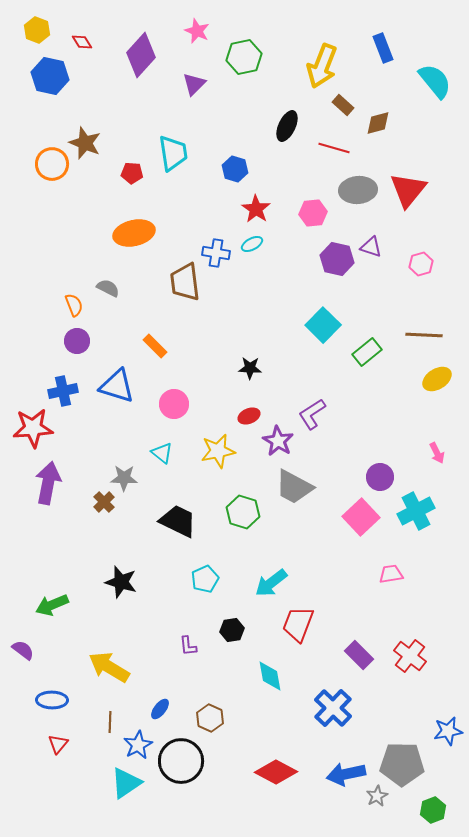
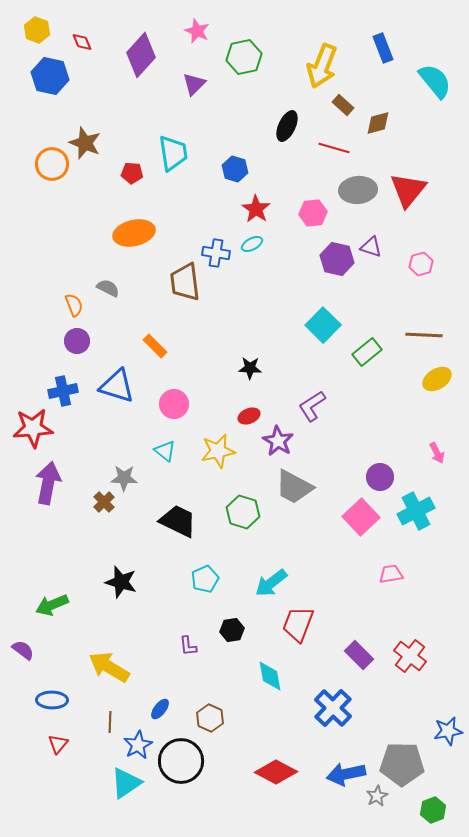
red diamond at (82, 42): rotated 10 degrees clockwise
purple L-shape at (312, 414): moved 8 px up
cyan triangle at (162, 453): moved 3 px right, 2 px up
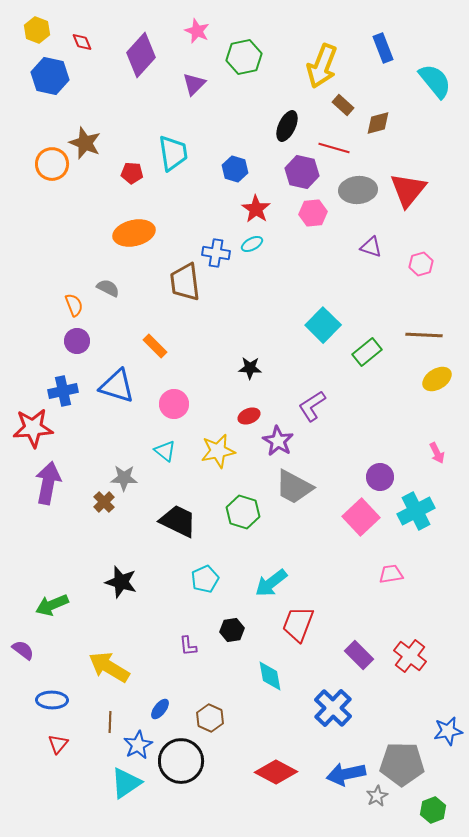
purple hexagon at (337, 259): moved 35 px left, 87 px up
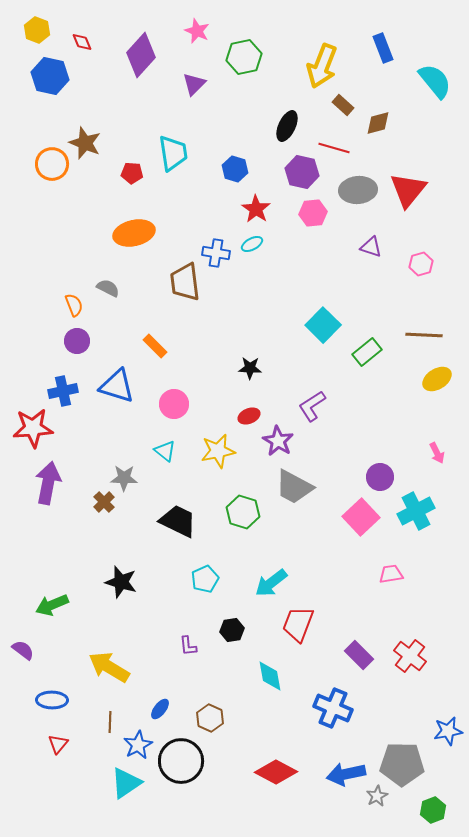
blue cross at (333, 708): rotated 21 degrees counterclockwise
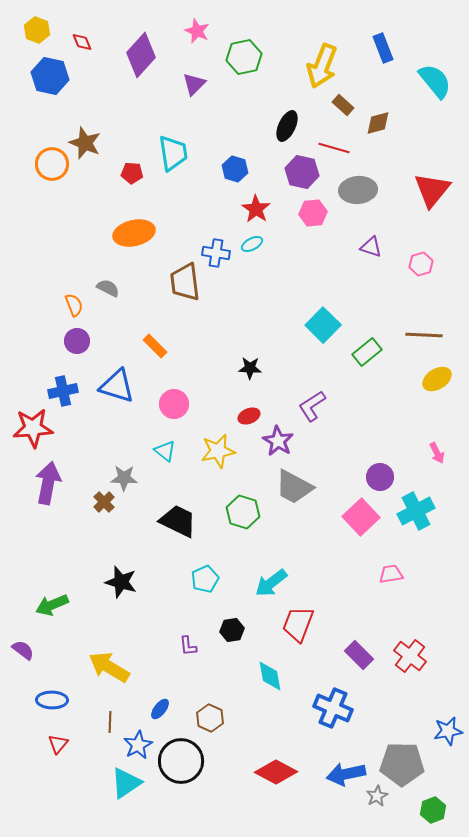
red triangle at (408, 190): moved 24 px right
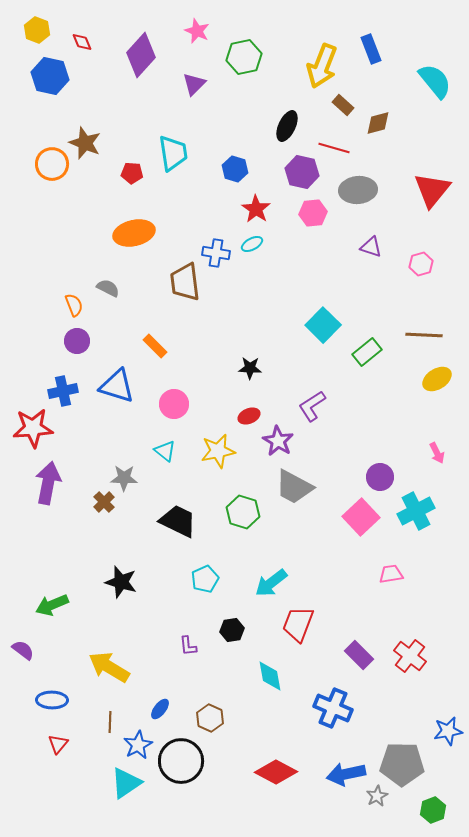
blue rectangle at (383, 48): moved 12 px left, 1 px down
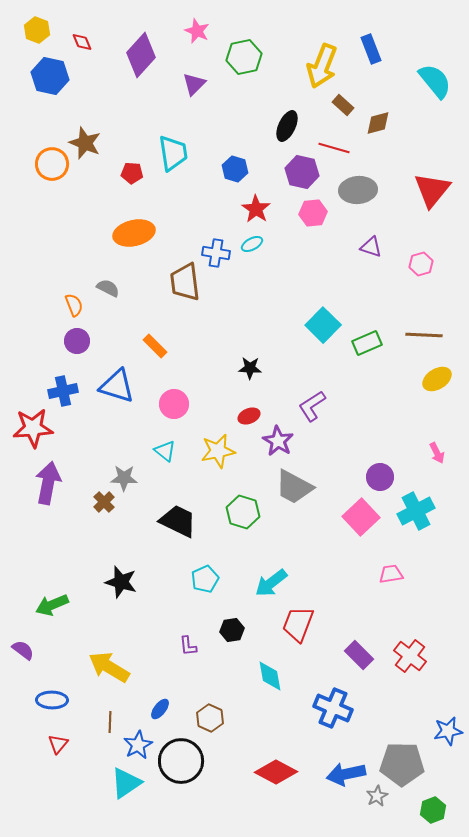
green rectangle at (367, 352): moved 9 px up; rotated 16 degrees clockwise
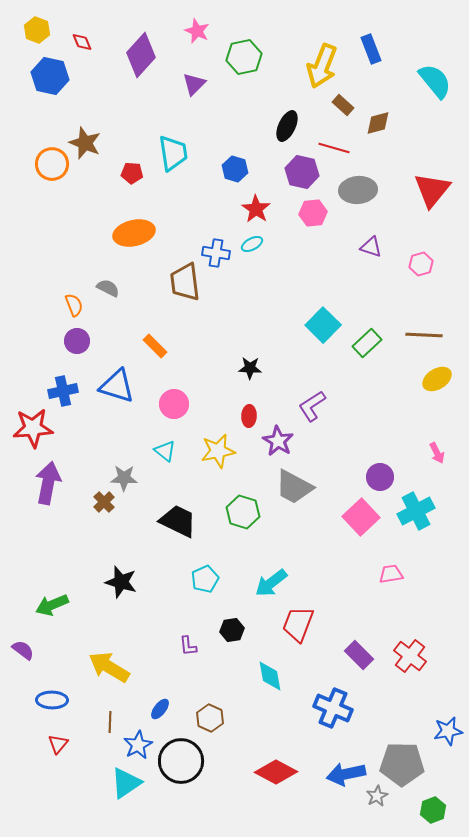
green rectangle at (367, 343): rotated 20 degrees counterclockwise
red ellipse at (249, 416): rotated 65 degrees counterclockwise
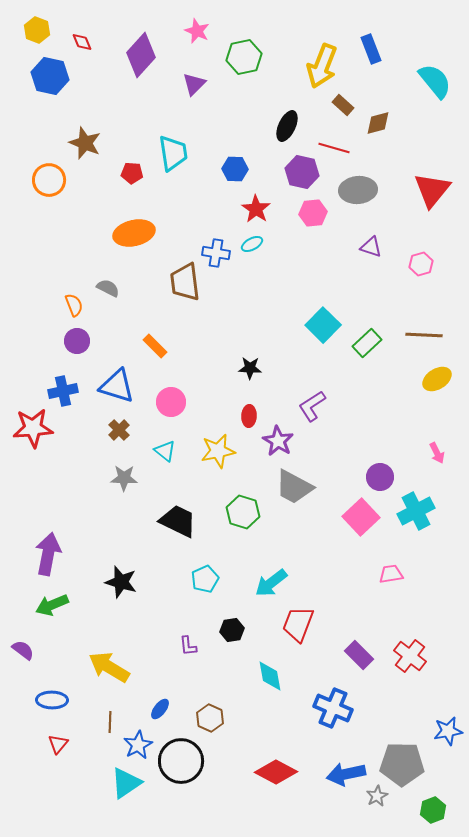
orange circle at (52, 164): moved 3 px left, 16 px down
blue hexagon at (235, 169): rotated 15 degrees counterclockwise
pink circle at (174, 404): moved 3 px left, 2 px up
purple arrow at (48, 483): moved 71 px down
brown cross at (104, 502): moved 15 px right, 72 px up
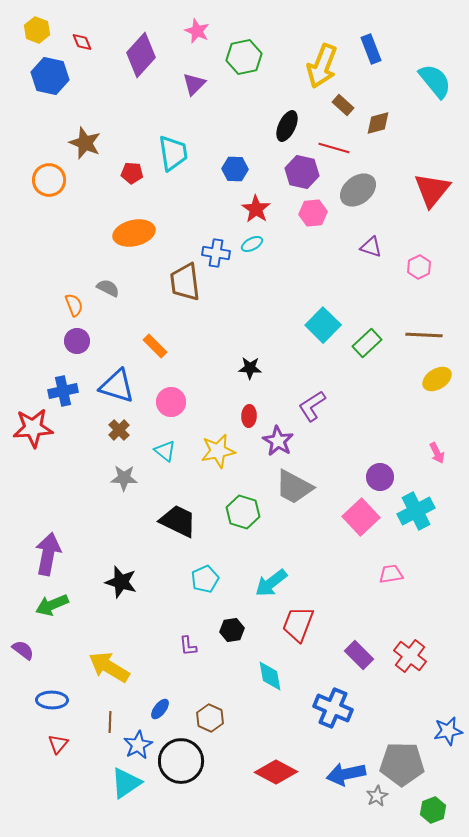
gray ellipse at (358, 190): rotated 33 degrees counterclockwise
pink hexagon at (421, 264): moved 2 px left, 3 px down; rotated 10 degrees counterclockwise
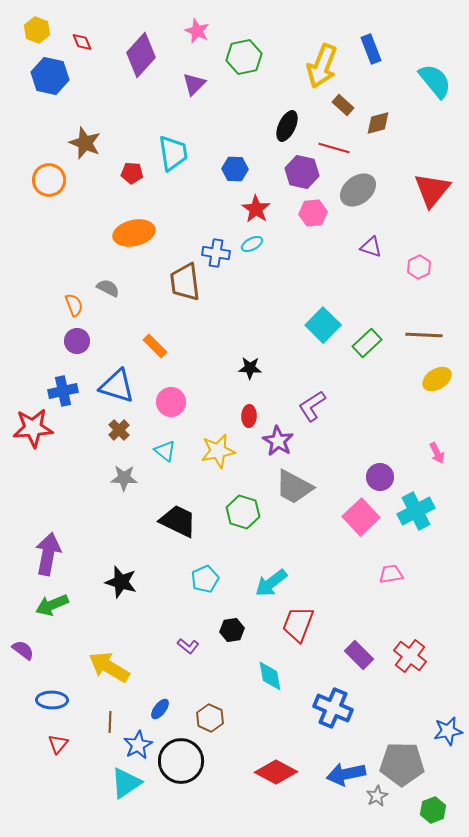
purple L-shape at (188, 646): rotated 45 degrees counterclockwise
